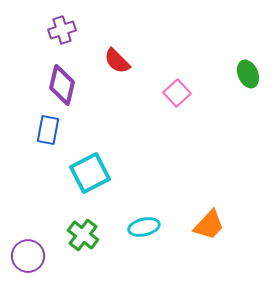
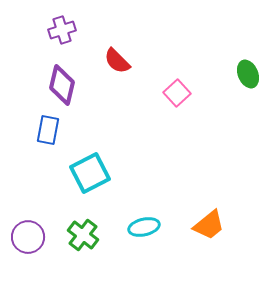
orange trapezoid: rotated 8 degrees clockwise
purple circle: moved 19 px up
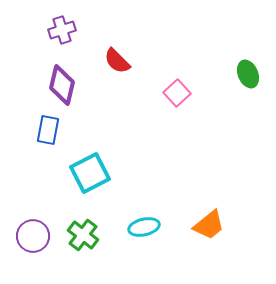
purple circle: moved 5 px right, 1 px up
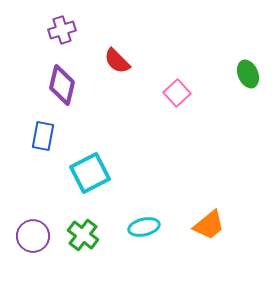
blue rectangle: moved 5 px left, 6 px down
